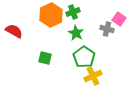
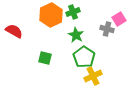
pink square: rotated 24 degrees clockwise
green star: moved 2 px down
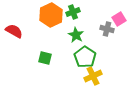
green pentagon: moved 1 px right
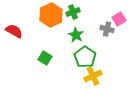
green square: rotated 16 degrees clockwise
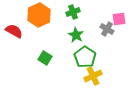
orange hexagon: moved 12 px left
pink square: rotated 24 degrees clockwise
gray cross: rotated 16 degrees clockwise
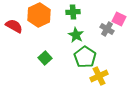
green cross: rotated 16 degrees clockwise
pink square: rotated 32 degrees clockwise
red semicircle: moved 5 px up
green square: rotated 16 degrees clockwise
yellow cross: moved 6 px right
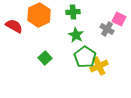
yellow cross: moved 10 px up
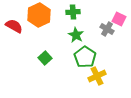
yellow cross: moved 2 px left, 10 px down
